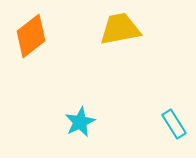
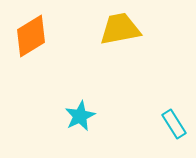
orange diamond: rotated 6 degrees clockwise
cyan star: moved 6 px up
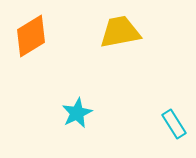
yellow trapezoid: moved 3 px down
cyan star: moved 3 px left, 3 px up
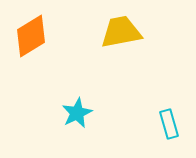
yellow trapezoid: moved 1 px right
cyan rectangle: moved 5 px left; rotated 16 degrees clockwise
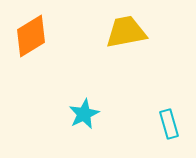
yellow trapezoid: moved 5 px right
cyan star: moved 7 px right, 1 px down
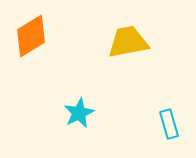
yellow trapezoid: moved 2 px right, 10 px down
cyan star: moved 5 px left, 1 px up
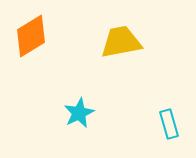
yellow trapezoid: moved 7 px left
